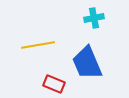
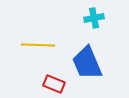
yellow line: rotated 12 degrees clockwise
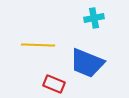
blue trapezoid: rotated 45 degrees counterclockwise
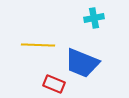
blue trapezoid: moved 5 px left
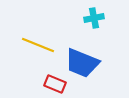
yellow line: rotated 20 degrees clockwise
red rectangle: moved 1 px right
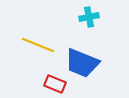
cyan cross: moved 5 px left, 1 px up
